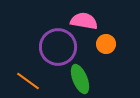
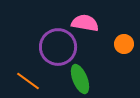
pink semicircle: moved 1 px right, 2 px down
orange circle: moved 18 px right
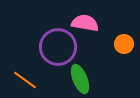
orange line: moved 3 px left, 1 px up
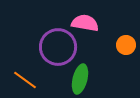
orange circle: moved 2 px right, 1 px down
green ellipse: rotated 36 degrees clockwise
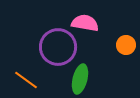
orange line: moved 1 px right
